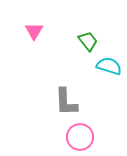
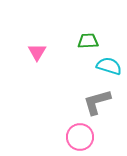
pink triangle: moved 3 px right, 21 px down
green trapezoid: rotated 55 degrees counterclockwise
gray L-shape: moved 31 px right; rotated 76 degrees clockwise
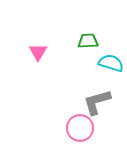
pink triangle: moved 1 px right
cyan semicircle: moved 2 px right, 3 px up
pink circle: moved 9 px up
